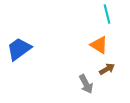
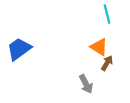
orange triangle: moved 2 px down
brown arrow: moved 6 px up; rotated 28 degrees counterclockwise
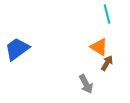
blue trapezoid: moved 2 px left
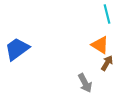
orange triangle: moved 1 px right, 2 px up
gray arrow: moved 1 px left, 1 px up
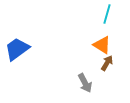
cyan line: rotated 30 degrees clockwise
orange triangle: moved 2 px right
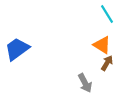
cyan line: rotated 48 degrees counterclockwise
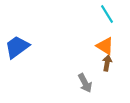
orange triangle: moved 3 px right, 1 px down
blue trapezoid: moved 2 px up
brown arrow: rotated 21 degrees counterclockwise
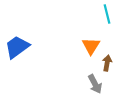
cyan line: rotated 18 degrees clockwise
orange triangle: moved 14 px left; rotated 30 degrees clockwise
gray arrow: moved 10 px right, 1 px down
